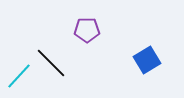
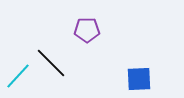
blue square: moved 8 px left, 19 px down; rotated 28 degrees clockwise
cyan line: moved 1 px left
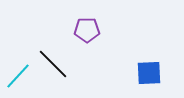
black line: moved 2 px right, 1 px down
blue square: moved 10 px right, 6 px up
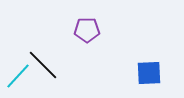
black line: moved 10 px left, 1 px down
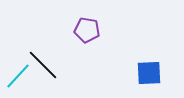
purple pentagon: rotated 10 degrees clockwise
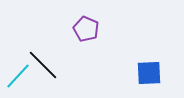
purple pentagon: moved 1 px left, 1 px up; rotated 15 degrees clockwise
